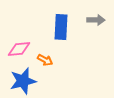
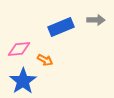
blue rectangle: rotated 65 degrees clockwise
blue star: rotated 20 degrees counterclockwise
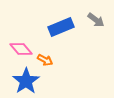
gray arrow: rotated 36 degrees clockwise
pink diamond: moved 2 px right; rotated 55 degrees clockwise
blue star: moved 3 px right
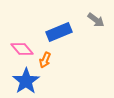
blue rectangle: moved 2 px left, 5 px down
pink diamond: moved 1 px right
orange arrow: rotated 84 degrees clockwise
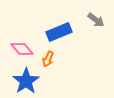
orange arrow: moved 3 px right, 1 px up
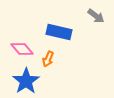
gray arrow: moved 4 px up
blue rectangle: rotated 35 degrees clockwise
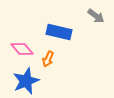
blue star: rotated 12 degrees clockwise
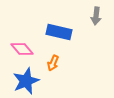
gray arrow: rotated 60 degrees clockwise
orange arrow: moved 5 px right, 4 px down
